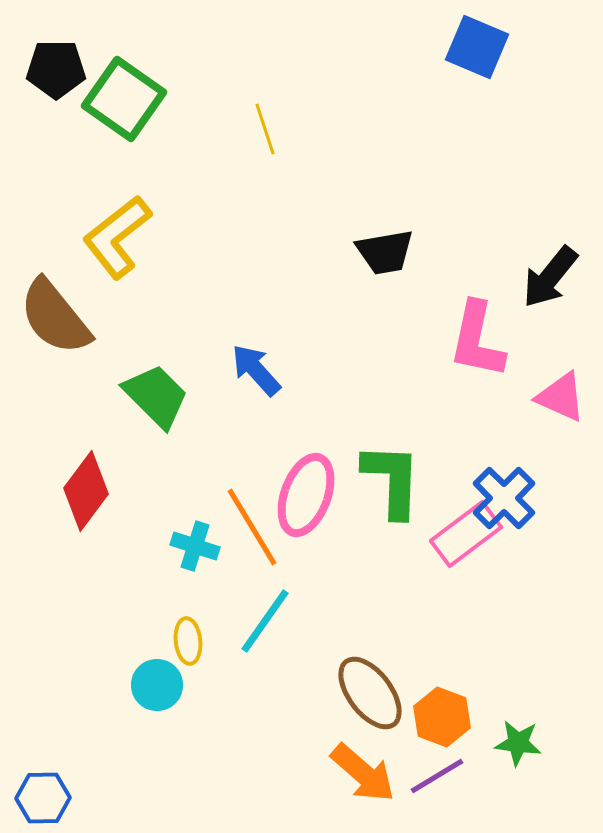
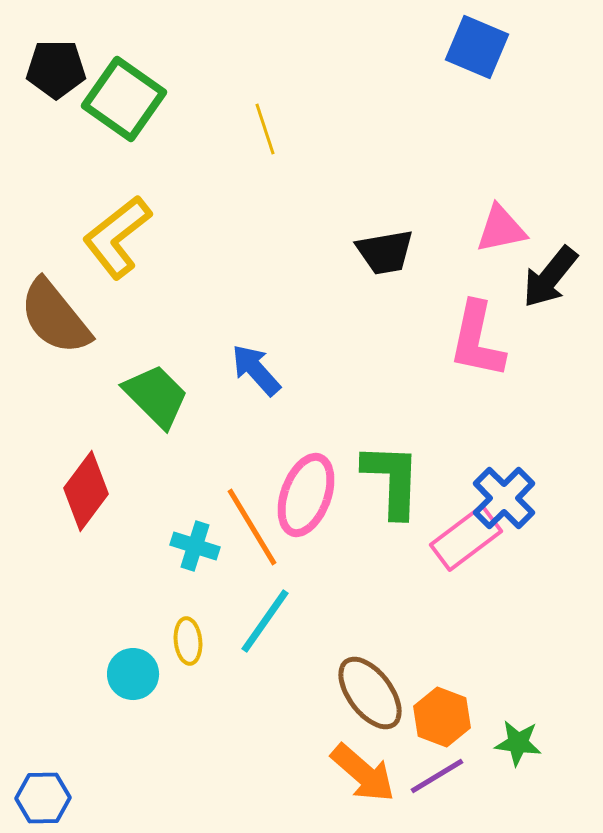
pink triangle: moved 60 px left, 168 px up; rotated 36 degrees counterclockwise
pink rectangle: moved 4 px down
cyan circle: moved 24 px left, 11 px up
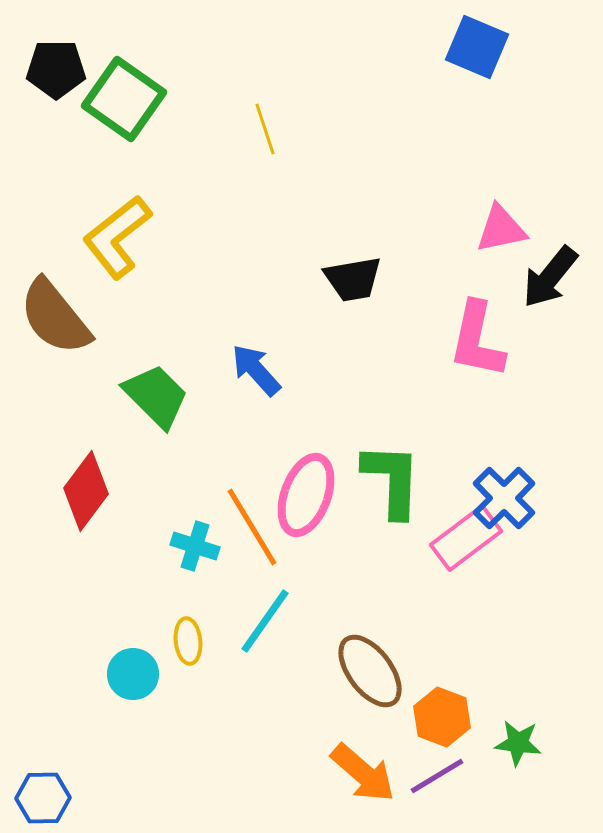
black trapezoid: moved 32 px left, 27 px down
brown ellipse: moved 22 px up
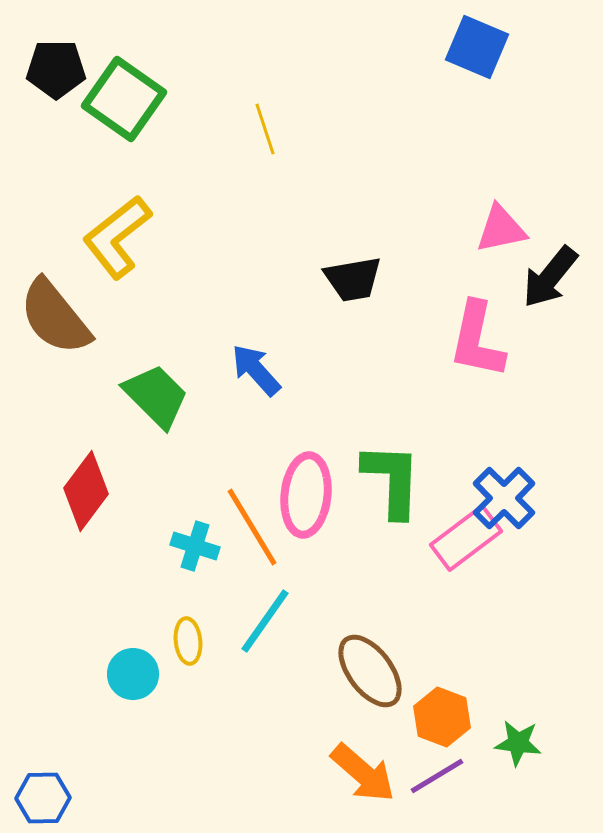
pink ellipse: rotated 14 degrees counterclockwise
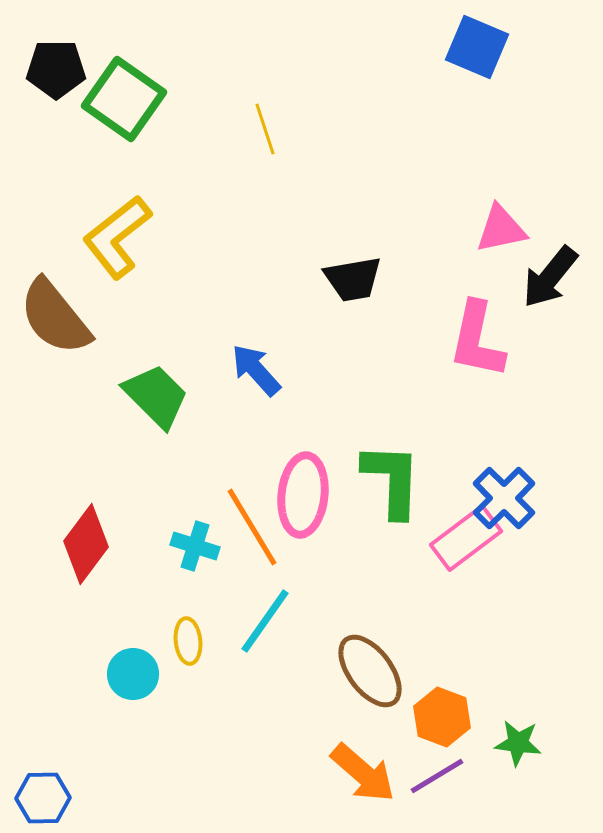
red diamond: moved 53 px down
pink ellipse: moved 3 px left
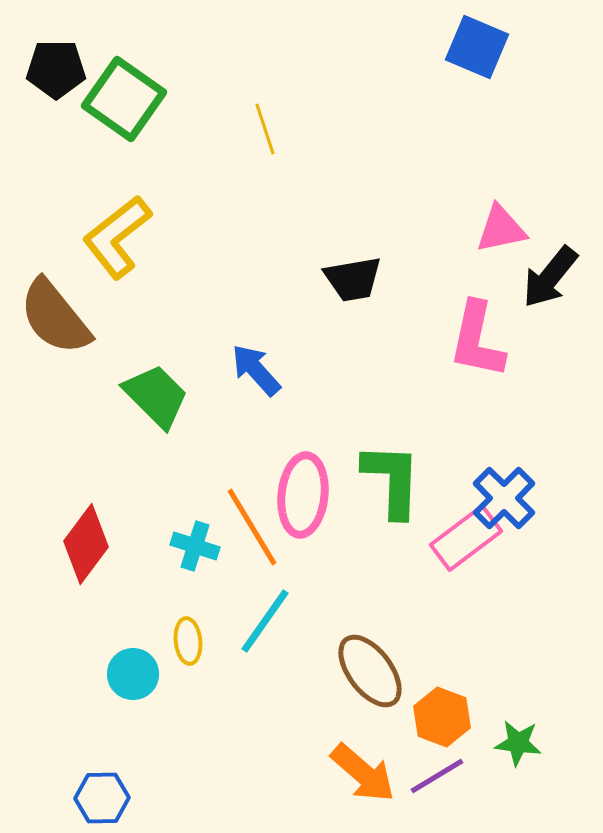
blue hexagon: moved 59 px right
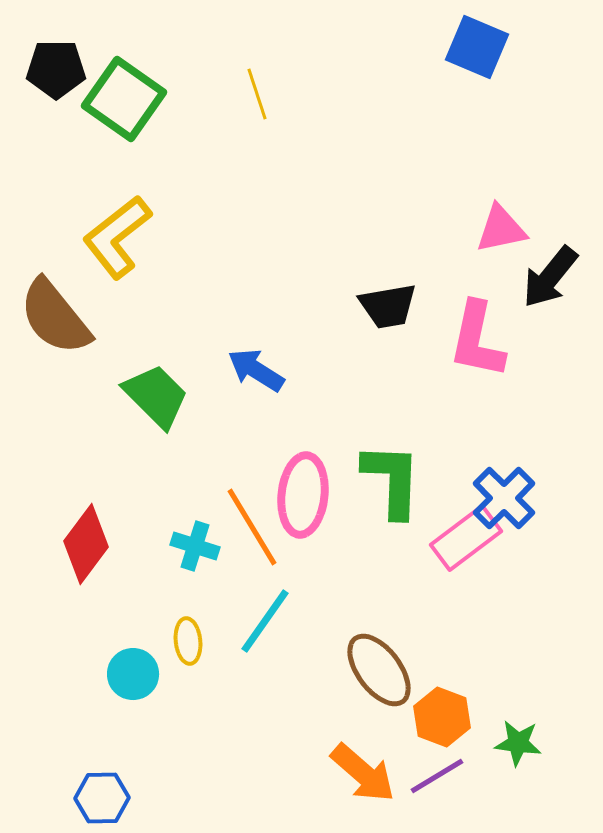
yellow line: moved 8 px left, 35 px up
black trapezoid: moved 35 px right, 27 px down
blue arrow: rotated 16 degrees counterclockwise
brown ellipse: moved 9 px right, 1 px up
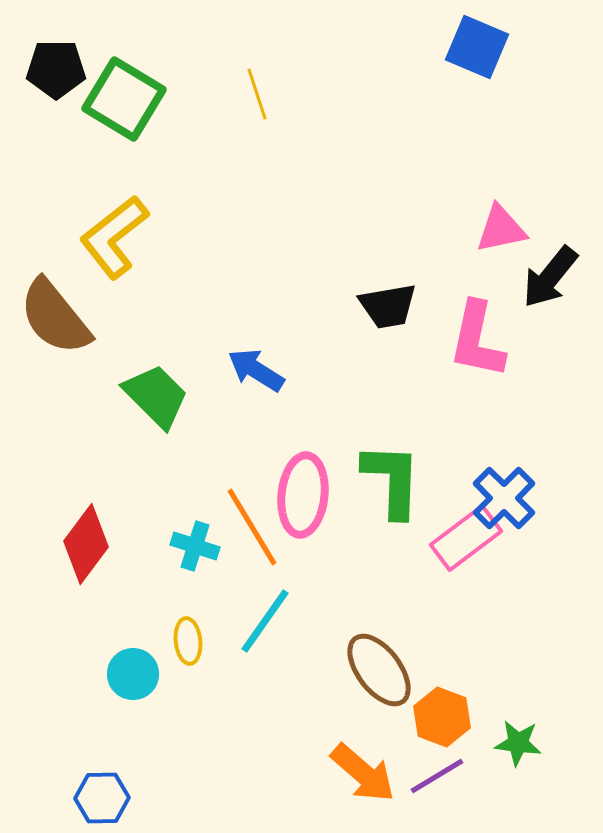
green square: rotated 4 degrees counterclockwise
yellow L-shape: moved 3 px left
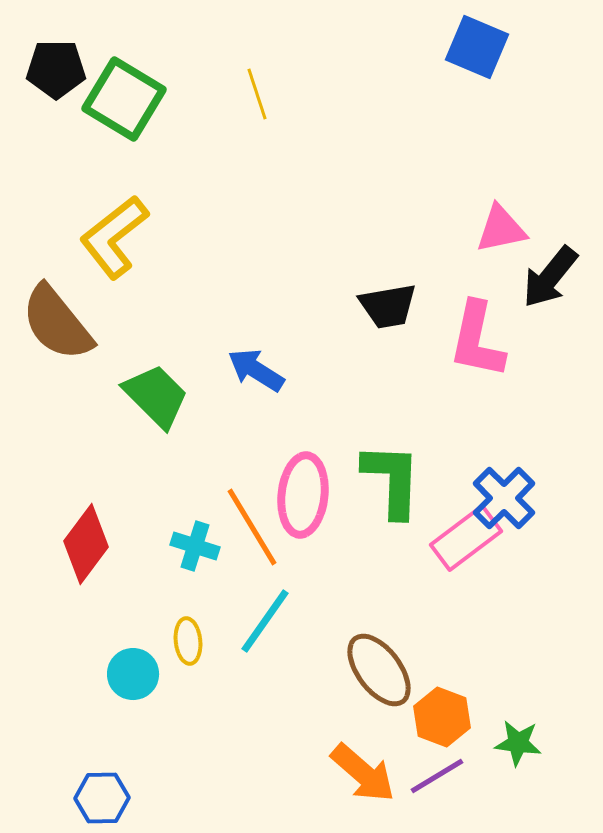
brown semicircle: moved 2 px right, 6 px down
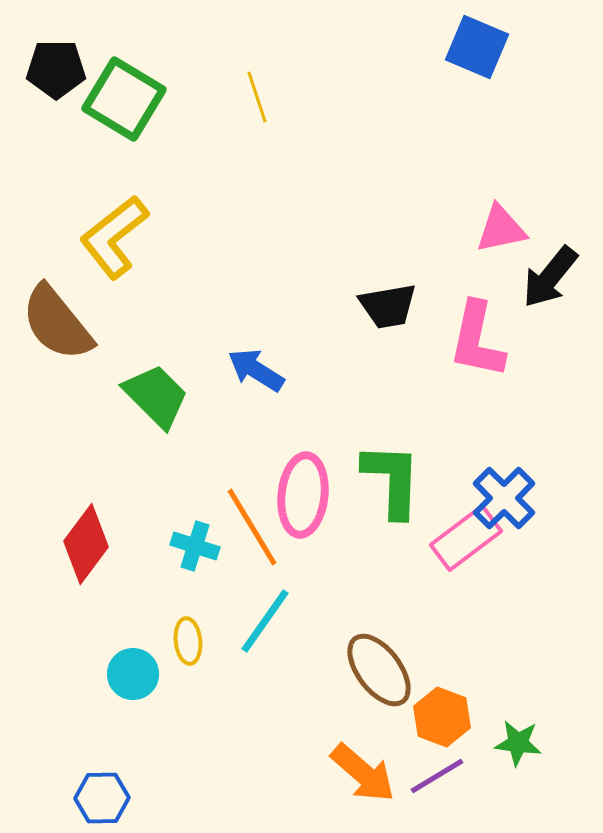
yellow line: moved 3 px down
